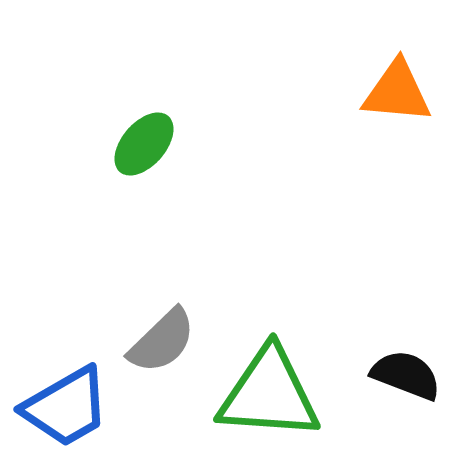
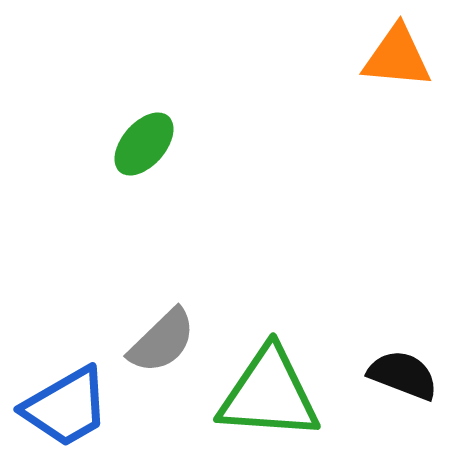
orange triangle: moved 35 px up
black semicircle: moved 3 px left
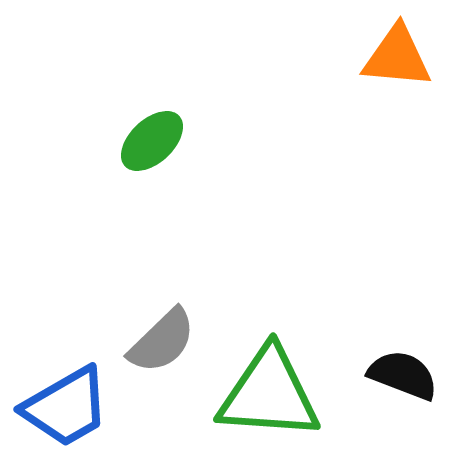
green ellipse: moved 8 px right, 3 px up; rotated 6 degrees clockwise
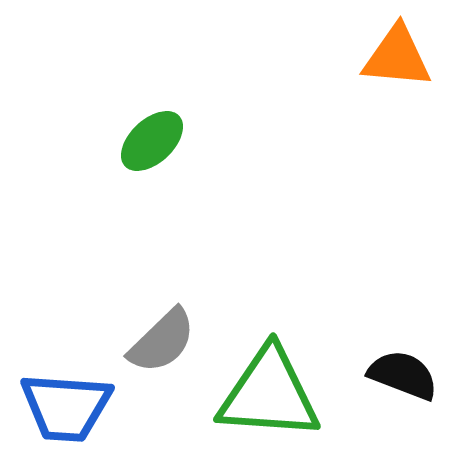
blue trapezoid: rotated 34 degrees clockwise
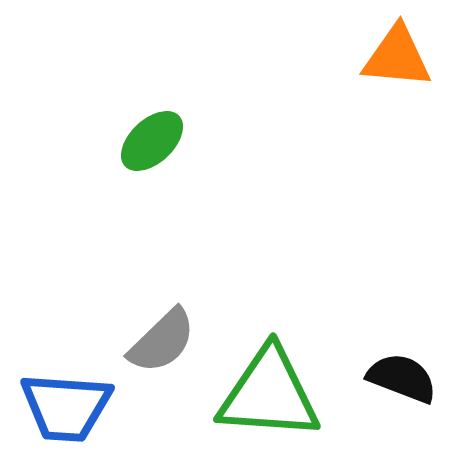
black semicircle: moved 1 px left, 3 px down
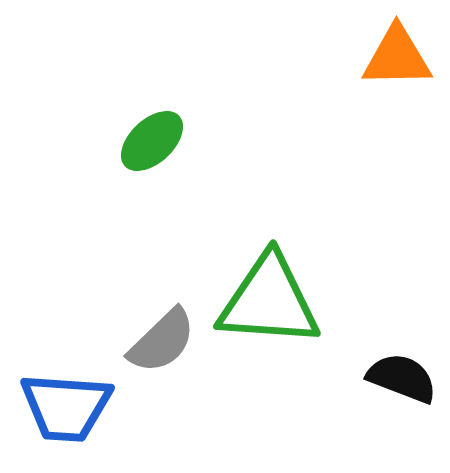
orange triangle: rotated 6 degrees counterclockwise
green triangle: moved 93 px up
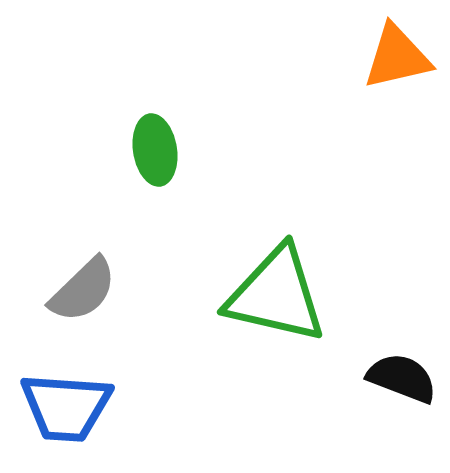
orange triangle: rotated 12 degrees counterclockwise
green ellipse: moved 3 px right, 9 px down; rotated 56 degrees counterclockwise
green triangle: moved 7 px right, 6 px up; rotated 9 degrees clockwise
gray semicircle: moved 79 px left, 51 px up
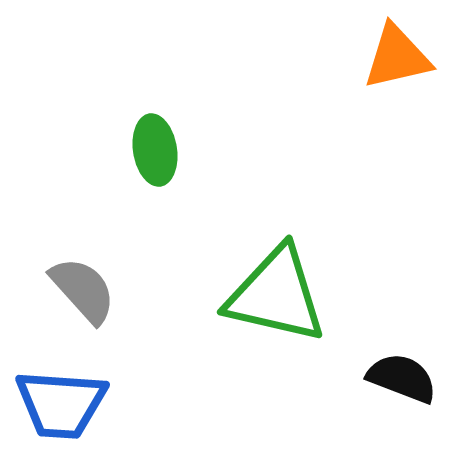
gray semicircle: rotated 88 degrees counterclockwise
blue trapezoid: moved 5 px left, 3 px up
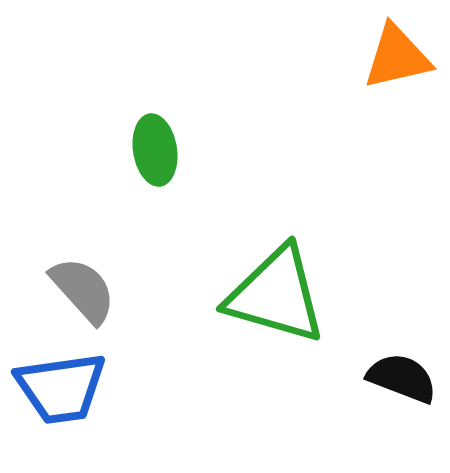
green triangle: rotated 3 degrees clockwise
blue trapezoid: moved 16 px up; rotated 12 degrees counterclockwise
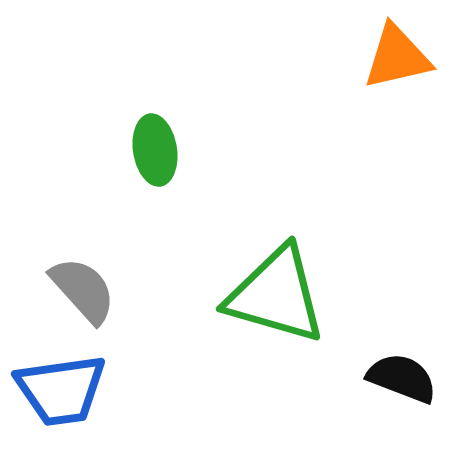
blue trapezoid: moved 2 px down
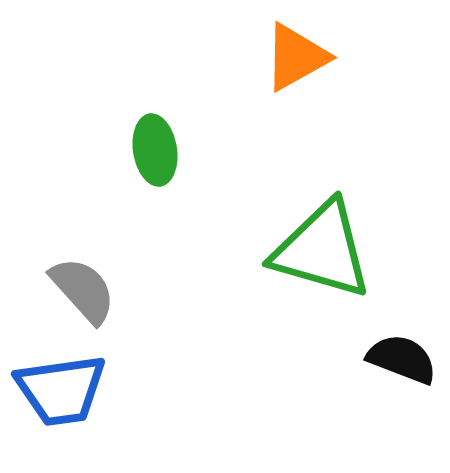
orange triangle: moved 101 px left; rotated 16 degrees counterclockwise
green triangle: moved 46 px right, 45 px up
black semicircle: moved 19 px up
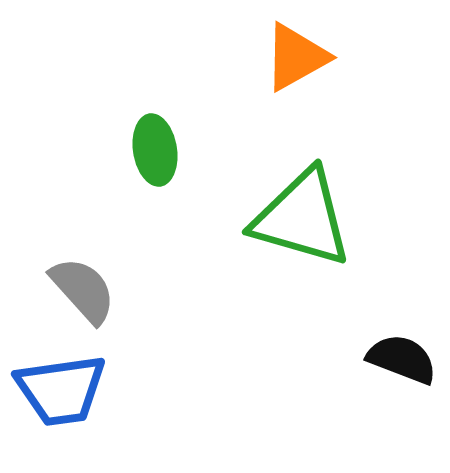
green triangle: moved 20 px left, 32 px up
